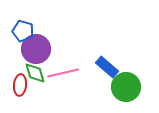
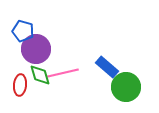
green diamond: moved 5 px right, 2 px down
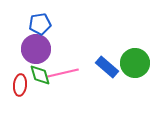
blue pentagon: moved 17 px right, 7 px up; rotated 25 degrees counterclockwise
green circle: moved 9 px right, 24 px up
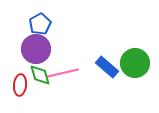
blue pentagon: rotated 20 degrees counterclockwise
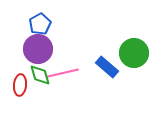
purple circle: moved 2 px right
green circle: moved 1 px left, 10 px up
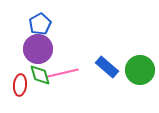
green circle: moved 6 px right, 17 px down
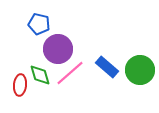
blue pentagon: moved 1 px left; rotated 30 degrees counterclockwise
purple circle: moved 20 px right
pink line: moved 7 px right; rotated 28 degrees counterclockwise
